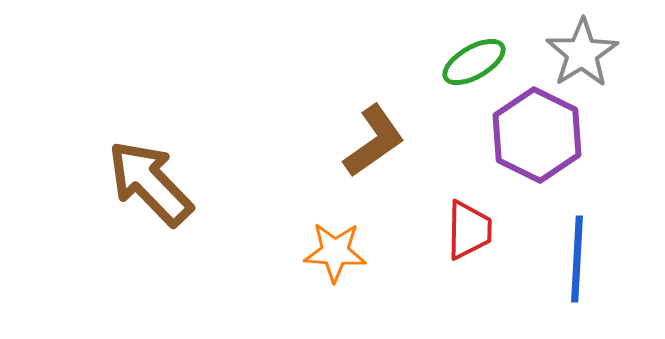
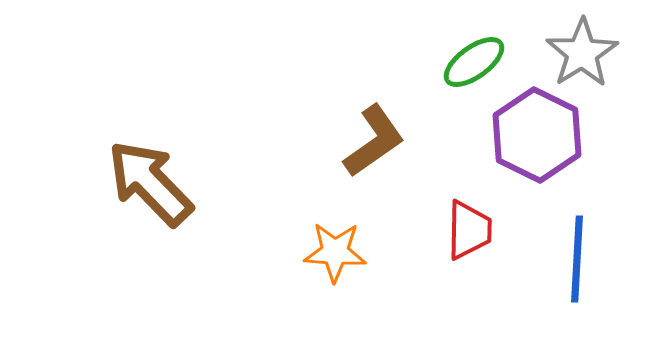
green ellipse: rotated 6 degrees counterclockwise
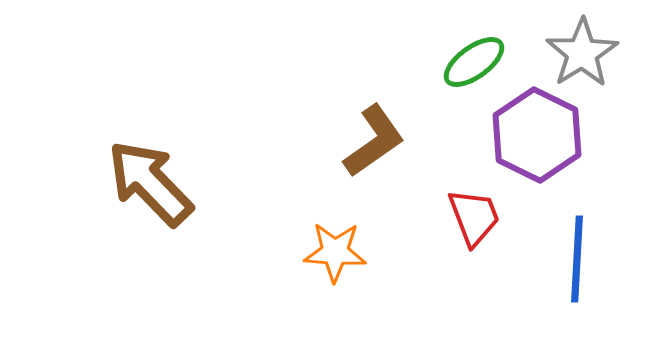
red trapezoid: moved 5 px right, 13 px up; rotated 22 degrees counterclockwise
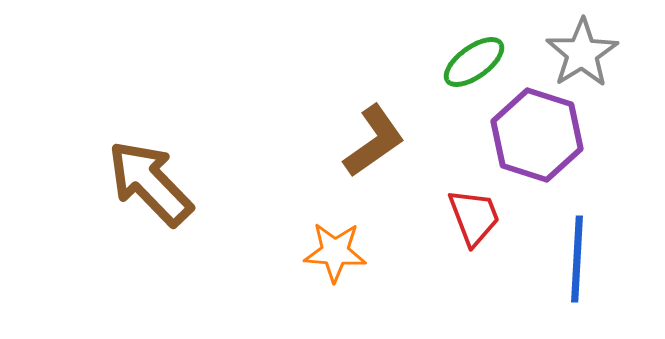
purple hexagon: rotated 8 degrees counterclockwise
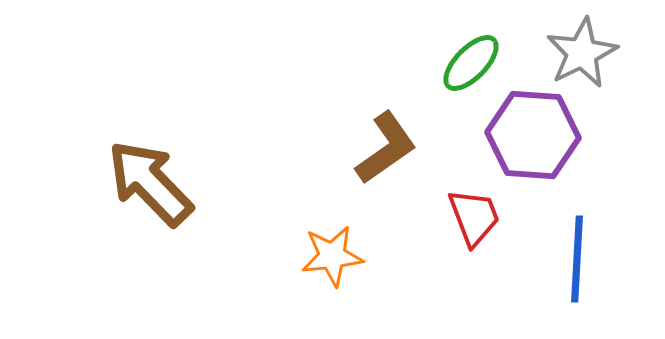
gray star: rotated 6 degrees clockwise
green ellipse: moved 3 px left, 1 px down; rotated 10 degrees counterclockwise
purple hexagon: moved 4 px left; rotated 14 degrees counterclockwise
brown L-shape: moved 12 px right, 7 px down
orange star: moved 3 px left, 4 px down; rotated 10 degrees counterclockwise
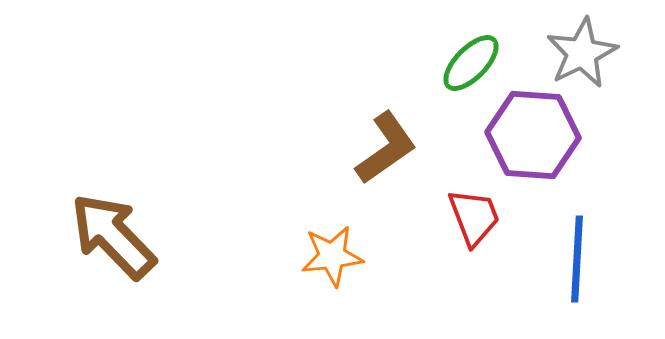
brown arrow: moved 37 px left, 53 px down
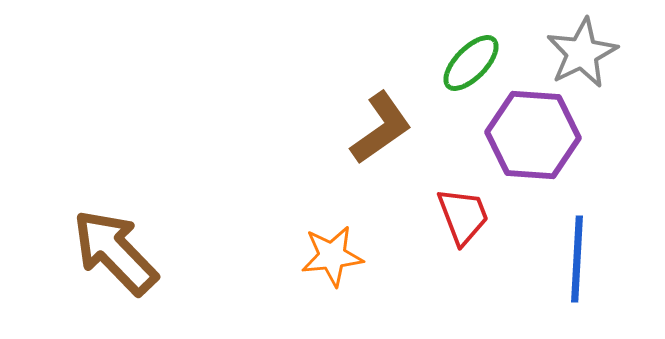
brown L-shape: moved 5 px left, 20 px up
red trapezoid: moved 11 px left, 1 px up
brown arrow: moved 2 px right, 16 px down
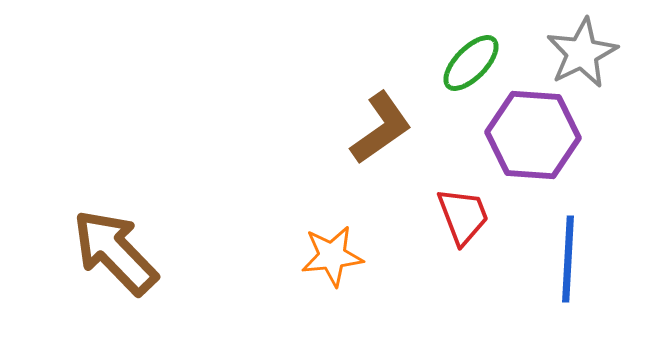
blue line: moved 9 px left
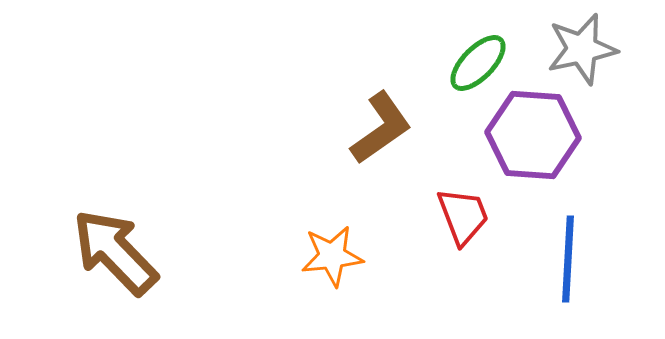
gray star: moved 4 px up; rotated 14 degrees clockwise
green ellipse: moved 7 px right
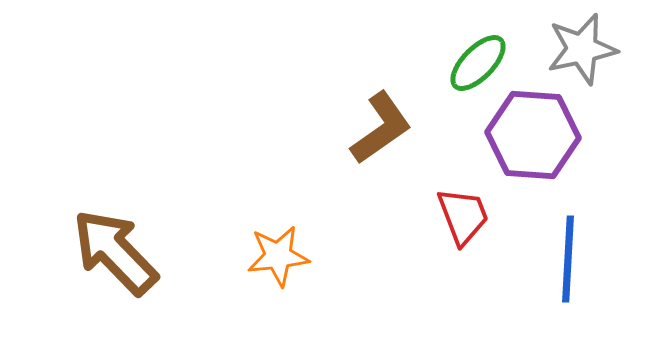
orange star: moved 54 px left
